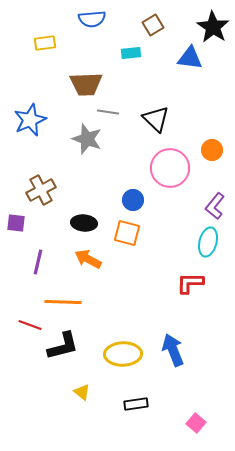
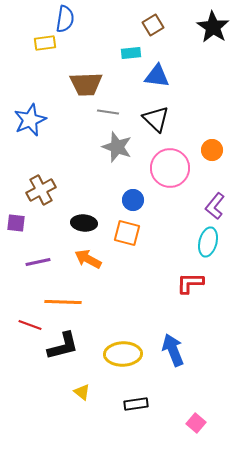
blue semicircle: moved 27 px left; rotated 76 degrees counterclockwise
blue triangle: moved 33 px left, 18 px down
gray star: moved 30 px right, 8 px down
purple line: rotated 65 degrees clockwise
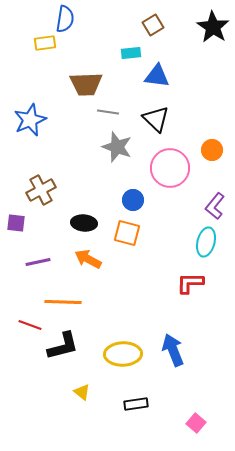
cyan ellipse: moved 2 px left
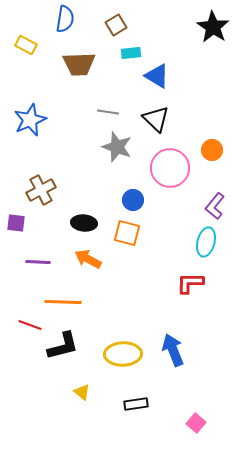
brown square: moved 37 px left
yellow rectangle: moved 19 px left, 2 px down; rotated 35 degrees clockwise
blue triangle: rotated 24 degrees clockwise
brown trapezoid: moved 7 px left, 20 px up
purple line: rotated 15 degrees clockwise
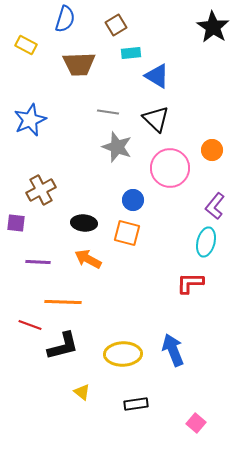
blue semicircle: rotated 8 degrees clockwise
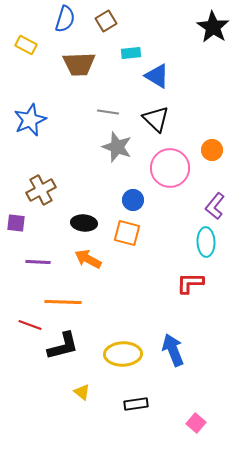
brown square: moved 10 px left, 4 px up
cyan ellipse: rotated 16 degrees counterclockwise
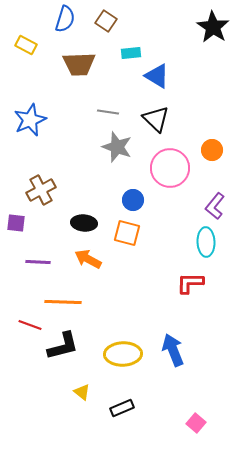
brown square: rotated 25 degrees counterclockwise
black rectangle: moved 14 px left, 4 px down; rotated 15 degrees counterclockwise
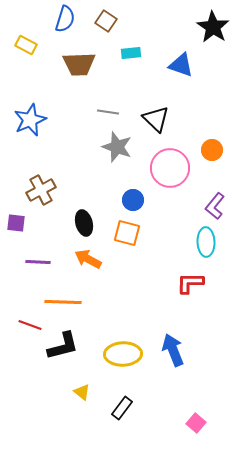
blue triangle: moved 24 px right, 11 px up; rotated 12 degrees counterclockwise
black ellipse: rotated 70 degrees clockwise
black rectangle: rotated 30 degrees counterclockwise
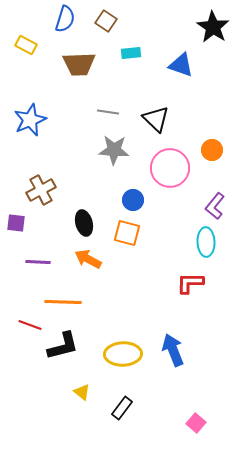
gray star: moved 3 px left, 3 px down; rotated 16 degrees counterclockwise
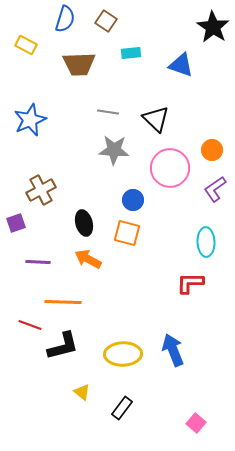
purple L-shape: moved 17 px up; rotated 16 degrees clockwise
purple square: rotated 24 degrees counterclockwise
